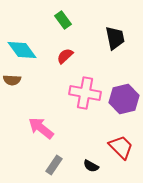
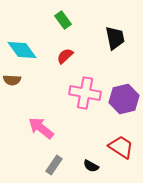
red trapezoid: rotated 12 degrees counterclockwise
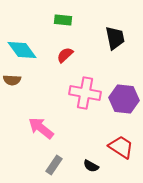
green rectangle: rotated 48 degrees counterclockwise
red semicircle: moved 1 px up
purple hexagon: rotated 20 degrees clockwise
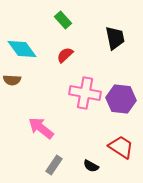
green rectangle: rotated 42 degrees clockwise
cyan diamond: moved 1 px up
purple hexagon: moved 3 px left
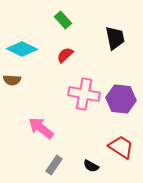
cyan diamond: rotated 28 degrees counterclockwise
pink cross: moved 1 px left, 1 px down
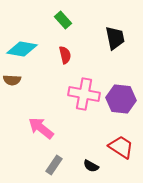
cyan diamond: rotated 16 degrees counterclockwise
red semicircle: rotated 120 degrees clockwise
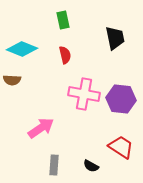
green rectangle: rotated 30 degrees clockwise
cyan diamond: rotated 12 degrees clockwise
pink arrow: rotated 108 degrees clockwise
gray rectangle: rotated 30 degrees counterclockwise
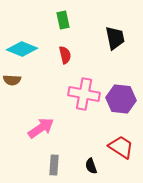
black semicircle: rotated 42 degrees clockwise
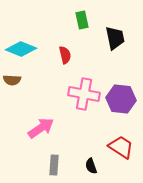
green rectangle: moved 19 px right
cyan diamond: moved 1 px left
